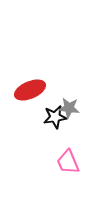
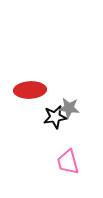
red ellipse: rotated 20 degrees clockwise
pink trapezoid: rotated 8 degrees clockwise
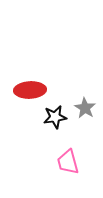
gray star: moved 16 px right; rotated 25 degrees clockwise
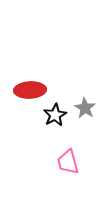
black star: moved 2 px up; rotated 20 degrees counterclockwise
